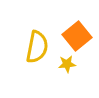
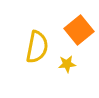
orange square: moved 2 px right, 6 px up
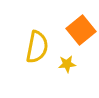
orange square: moved 2 px right
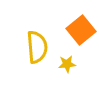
yellow semicircle: rotated 16 degrees counterclockwise
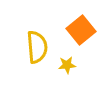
yellow star: moved 1 px down
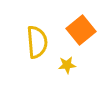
yellow semicircle: moved 5 px up
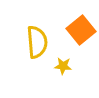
yellow star: moved 4 px left, 1 px down; rotated 12 degrees clockwise
